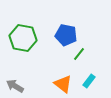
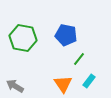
green line: moved 5 px down
orange triangle: rotated 18 degrees clockwise
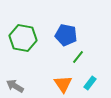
green line: moved 1 px left, 2 px up
cyan rectangle: moved 1 px right, 2 px down
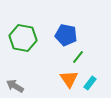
orange triangle: moved 6 px right, 5 px up
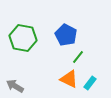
blue pentagon: rotated 15 degrees clockwise
orange triangle: rotated 30 degrees counterclockwise
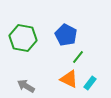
gray arrow: moved 11 px right
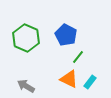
green hexagon: moved 3 px right; rotated 12 degrees clockwise
cyan rectangle: moved 1 px up
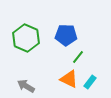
blue pentagon: rotated 25 degrees counterclockwise
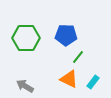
green hexagon: rotated 24 degrees counterclockwise
cyan rectangle: moved 3 px right
gray arrow: moved 1 px left
